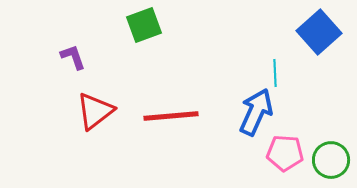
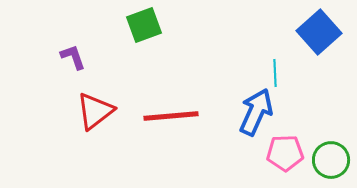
pink pentagon: rotated 6 degrees counterclockwise
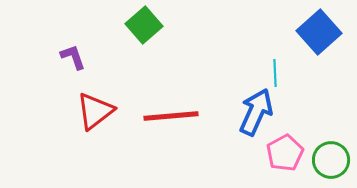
green square: rotated 21 degrees counterclockwise
pink pentagon: rotated 27 degrees counterclockwise
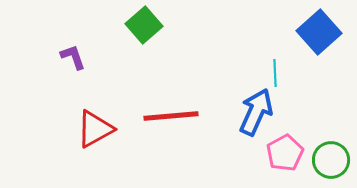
red triangle: moved 18 px down; rotated 9 degrees clockwise
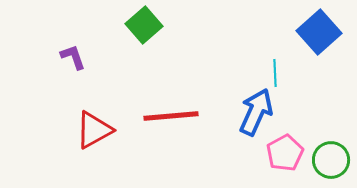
red triangle: moved 1 px left, 1 px down
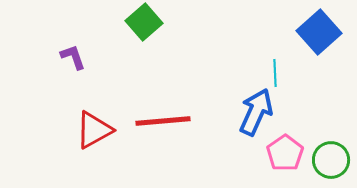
green square: moved 3 px up
red line: moved 8 px left, 5 px down
pink pentagon: rotated 6 degrees counterclockwise
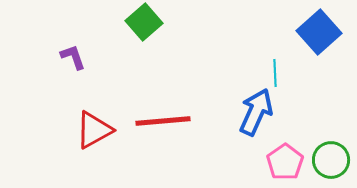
pink pentagon: moved 9 px down
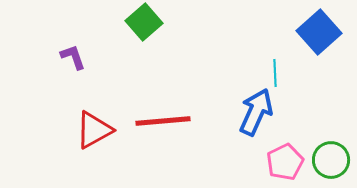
pink pentagon: rotated 9 degrees clockwise
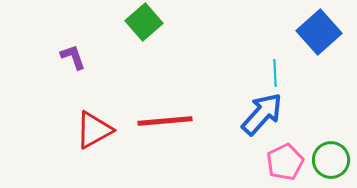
blue arrow: moved 6 px right, 2 px down; rotated 18 degrees clockwise
red line: moved 2 px right
